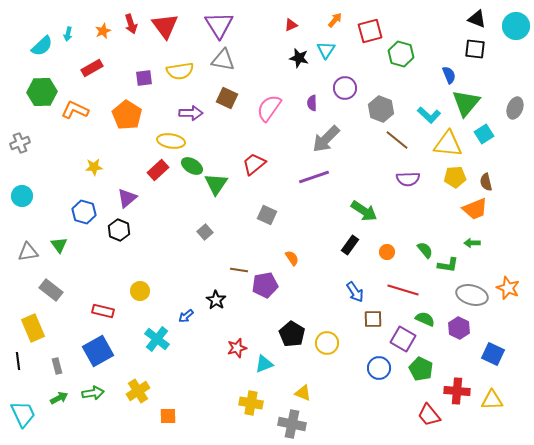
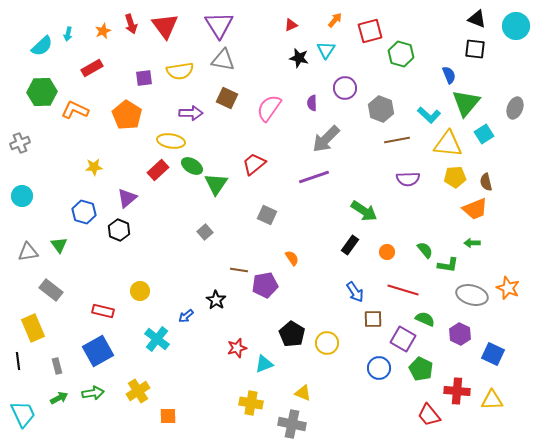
brown line at (397, 140): rotated 50 degrees counterclockwise
purple hexagon at (459, 328): moved 1 px right, 6 px down
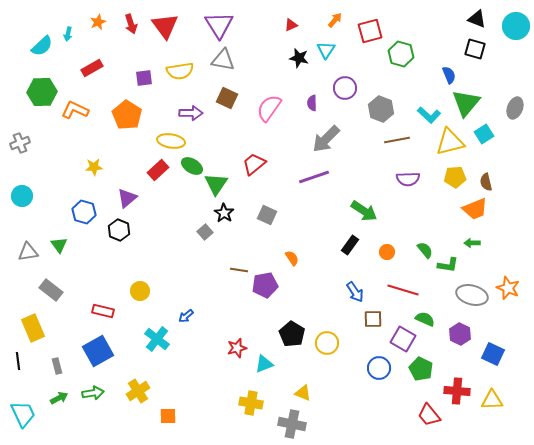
orange star at (103, 31): moved 5 px left, 9 px up
black square at (475, 49): rotated 10 degrees clockwise
yellow triangle at (448, 144): moved 2 px right, 2 px up; rotated 20 degrees counterclockwise
black star at (216, 300): moved 8 px right, 87 px up
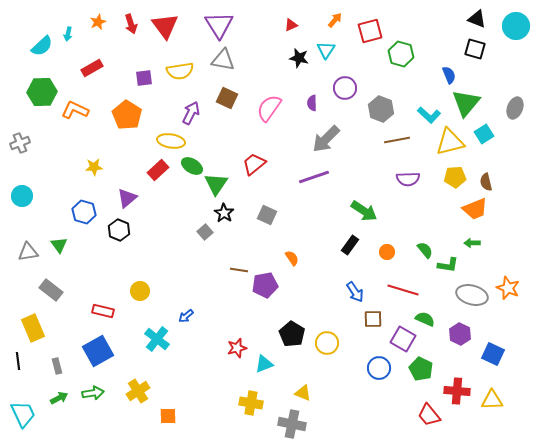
purple arrow at (191, 113): rotated 65 degrees counterclockwise
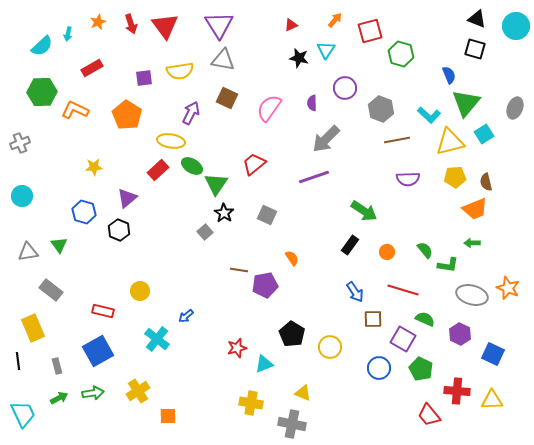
yellow circle at (327, 343): moved 3 px right, 4 px down
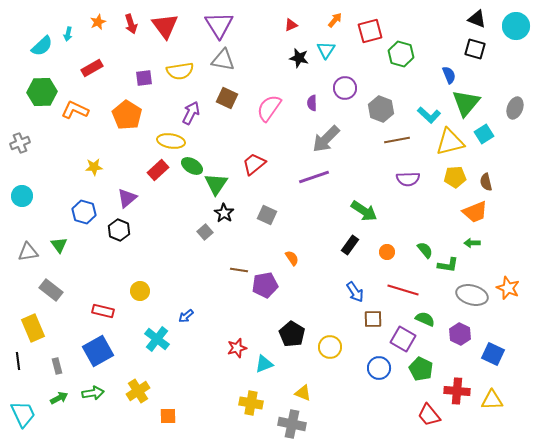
orange trapezoid at (475, 209): moved 3 px down
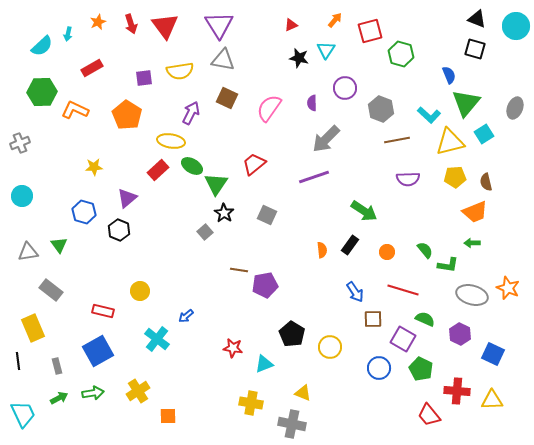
orange semicircle at (292, 258): moved 30 px right, 8 px up; rotated 28 degrees clockwise
red star at (237, 348): moved 4 px left; rotated 24 degrees clockwise
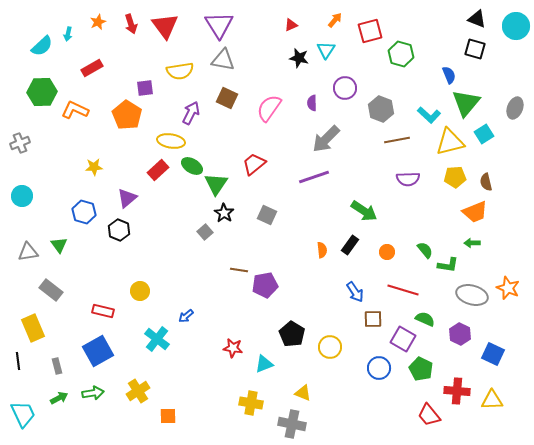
purple square at (144, 78): moved 1 px right, 10 px down
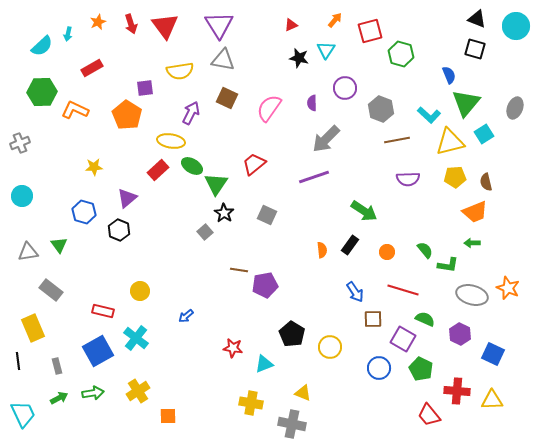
cyan cross at (157, 339): moved 21 px left, 1 px up
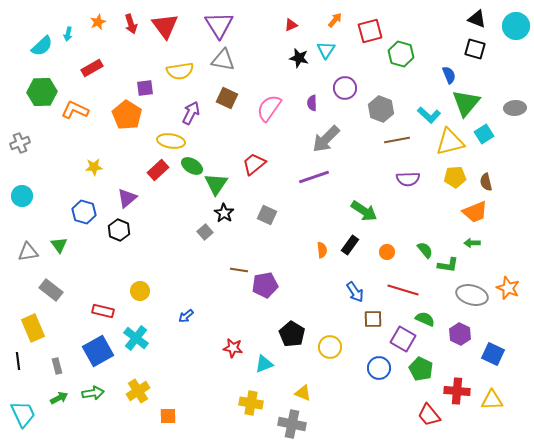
gray ellipse at (515, 108): rotated 65 degrees clockwise
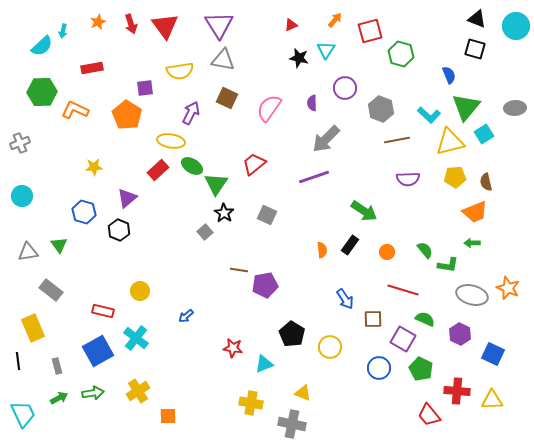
cyan arrow at (68, 34): moved 5 px left, 3 px up
red rectangle at (92, 68): rotated 20 degrees clockwise
green triangle at (466, 103): moved 4 px down
blue arrow at (355, 292): moved 10 px left, 7 px down
